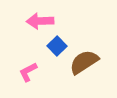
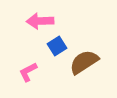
blue square: rotated 12 degrees clockwise
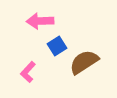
pink L-shape: rotated 20 degrees counterclockwise
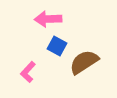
pink arrow: moved 8 px right, 2 px up
blue square: rotated 30 degrees counterclockwise
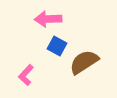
pink L-shape: moved 2 px left, 3 px down
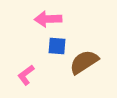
blue square: rotated 24 degrees counterclockwise
pink L-shape: rotated 10 degrees clockwise
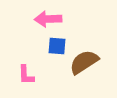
pink L-shape: rotated 55 degrees counterclockwise
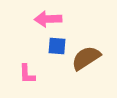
brown semicircle: moved 2 px right, 4 px up
pink L-shape: moved 1 px right, 1 px up
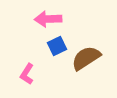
blue square: rotated 30 degrees counterclockwise
pink L-shape: rotated 35 degrees clockwise
